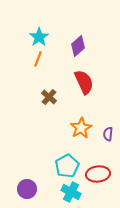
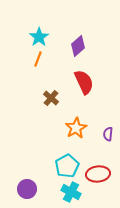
brown cross: moved 2 px right, 1 px down
orange star: moved 5 px left
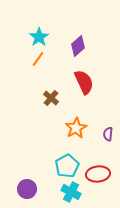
orange line: rotated 14 degrees clockwise
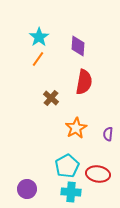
purple diamond: rotated 45 degrees counterclockwise
red semicircle: rotated 35 degrees clockwise
red ellipse: rotated 15 degrees clockwise
cyan cross: rotated 24 degrees counterclockwise
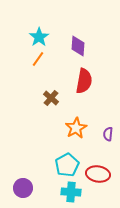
red semicircle: moved 1 px up
cyan pentagon: moved 1 px up
purple circle: moved 4 px left, 1 px up
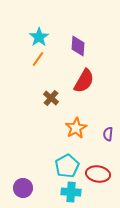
red semicircle: rotated 20 degrees clockwise
cyan pentagon: moved 1 px down
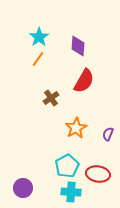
brown cross: rotated 14 degrees clockwise
purple semicircle: rotated 16 degrees clockwise
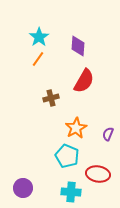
brown cross: rotated 21 degrees clockwise
cyan pentagon: moved 10 px up; rotated 20 degrees counterclockwise
